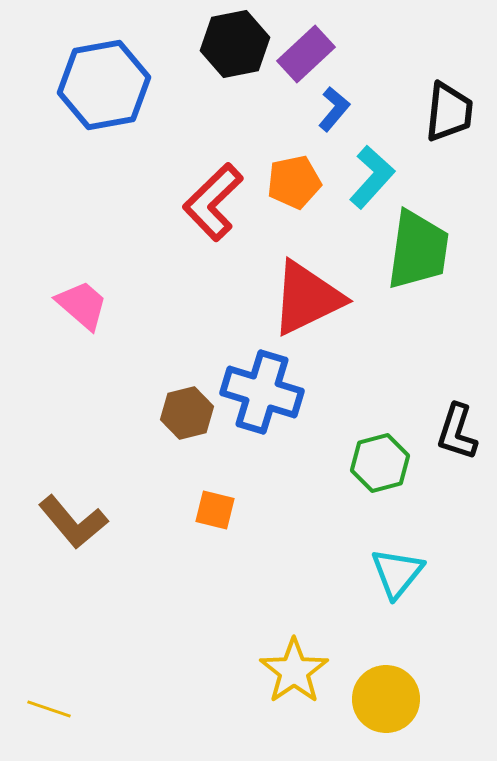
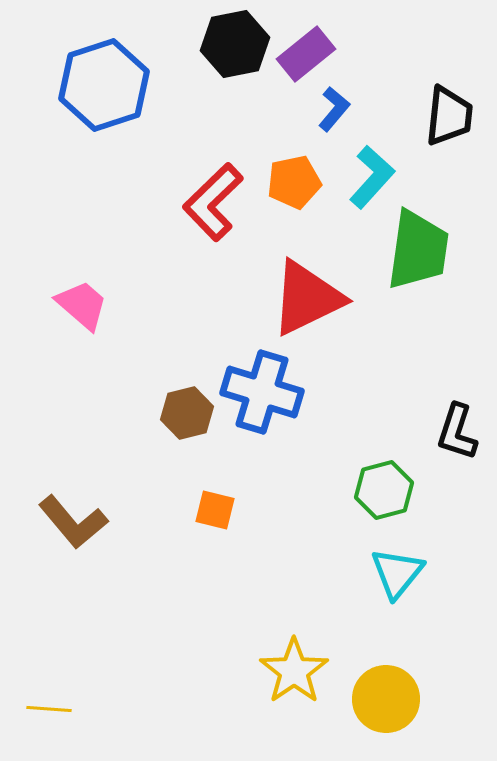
purple rectangle: rotated 4 degrees clockwise
blue hexagon: rotated 8 degrees counterclockwise
black trapezoid: moved 4 px down
green hexagon: moved 4 px right, 27 px down
yellow line: rotated 15 degrees counterclockwise
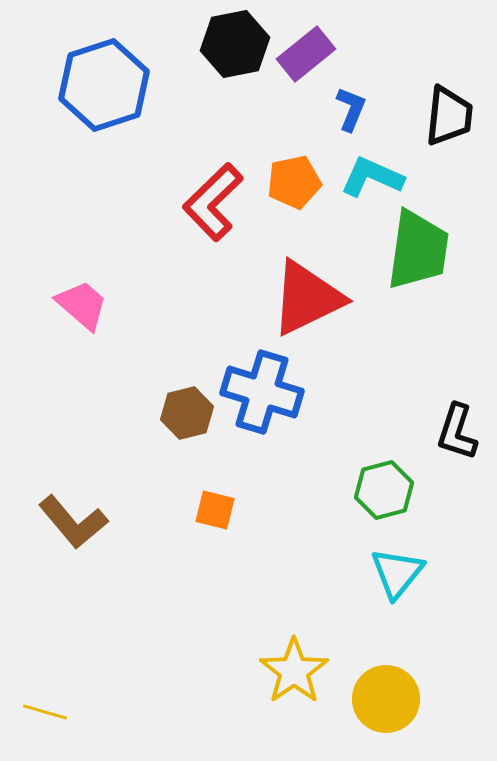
blue L-shape: moved 17 px right; rotated 18 degrees counterclockwise
cyan L-shape: rotated 108 degrees counterclockwise
yellow line: moved 4 px left, 3 px down; rotated 12 degrees clockwise
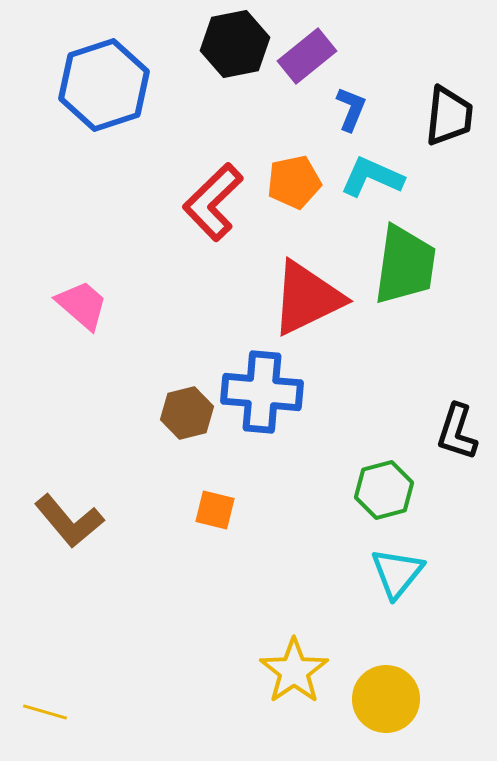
purple rectangle: moved 1 px right, 2 px down
green trapezoid: moved 13 px left, 15 px down
blue cross: rotated 12 degrees counterclockwise
brown L-shape: moved 4 px left, 1 px up
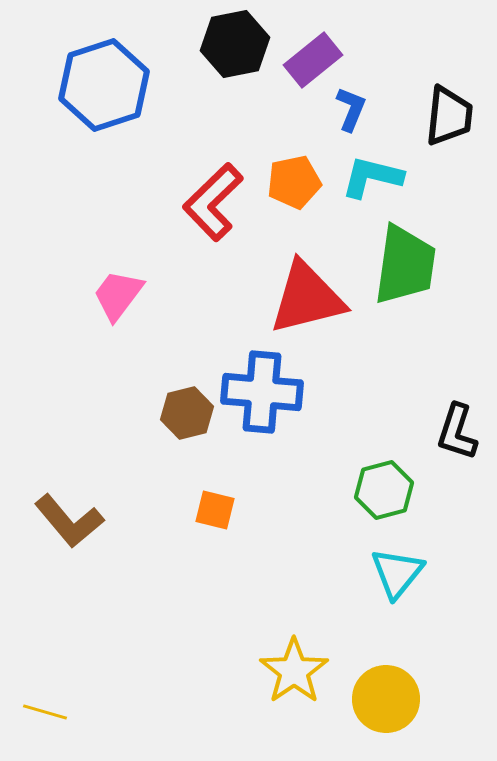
purple rectangle: moved 6 px right, 4 px down
cyan L-shape: rotated 10 degrees counterclockwise
red triangle: rotated 12 degrees clockwise
pink trapezoid: moved 36 px right, 10 px up; rotated 94 degrees counterclockwise
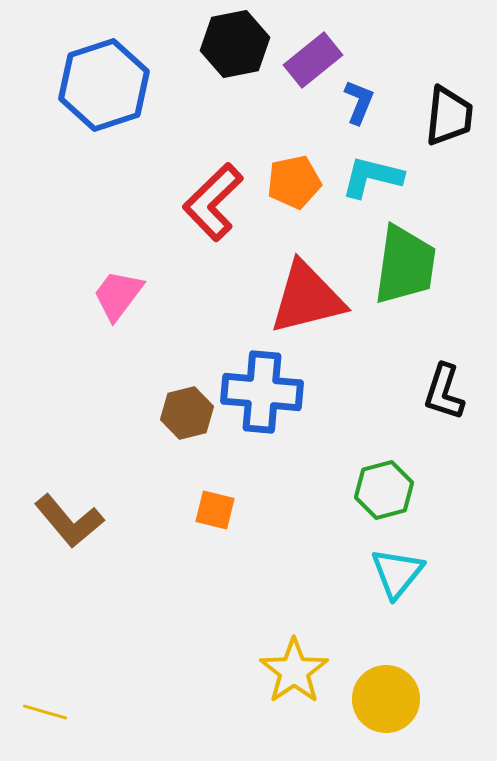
blue L-shape: moved 8 px right, 7 px up
black L-shape: moved 13 px left, 40 px up
